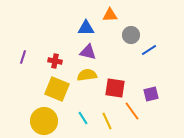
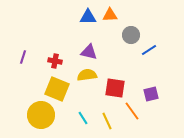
blue triangle: moved 2 px right, 11 px up
purple triangle: moved 1 px right
yellow circle: moved 3 px left, 6 px up
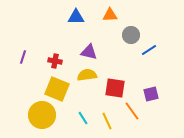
blue triangle: moved 12 px left
yellow circle: moved 1 px right
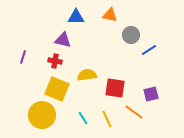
orange triangle: rotated 14 degrees clockwise
purple triangle: moved 26 px left, 12 px up
orange line: moved 2 px right, 1 px down; rotated 18 degrees counterclockwise
yellow line: moved 2 px up
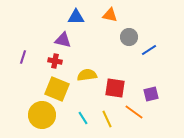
gray circle: moved 2 px left, 2 px down
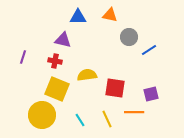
blue triangle: moved 2 px right
orange line: rotated 36 degrees counterclockwise
cyan line: moved 3 px left, 2 px down
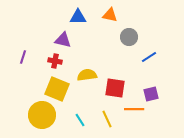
blue line: moved 7 px down
orange line: moved 3 px up
